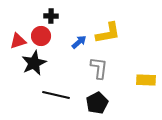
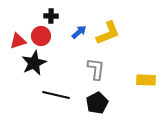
yellow L-shape: rotated 12 degrees counterclockwise
blue arrow: moved 10 px up
gray L-shape: moved 3 px left, 1 px down
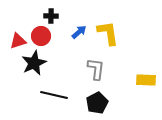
yellow L-shape: rotated 76 degrees counterclockwise
black line: moved 2 px left
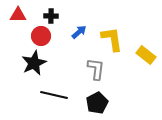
yellow L-shape: moved 4 px right, 6 px down
red triangle: moved 26 px up; rotated 18 degrees clockwise
yellow rectangle: moved 25 px up; rotated 36 degrees clockwise
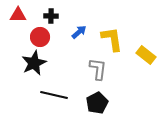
red circle: moved 1 px left, 1 px down
gray L-shape: moved 2 px right
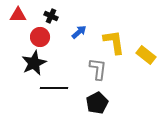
black cross: rotated 24 degrees clockwise
yellow L-shape: moved 2 px right, 3 px down
black line: moved 7 px up; rotated 12 degrees counterclockwise
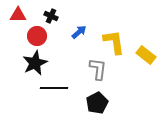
red circle: moved 3 px left, 1 px up
black star: moved 1 px right
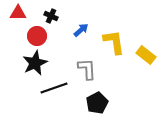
red triangle: moved 2 px up
blue arrow: moved 2 px right, 2 px up
gray L-shape: moved 11 px left; rotated 10 degrees counterclockwise
black line: rotated 20 degrees counterclockwise
